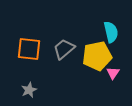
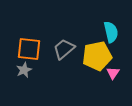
gray star: moved 5 px left, 20 px up
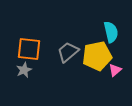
gray trapezoid: moved 4 px right, 3 px down
pink triangle: moved 2 px right, 3 px up; rotated 16 degrees clockwise
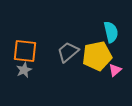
orange square: moved 4 px left, 2 px down
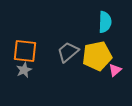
cyan semicircle: moved 6 px left, 10 px up; rotated 15 degrees clockwise
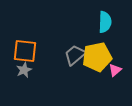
gray trapezoid: moved 7 px right, 3 px down
yellow pentagon: moved 1 px down
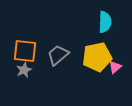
gray trapezoid: moved 17 px left
pink triangle: moved 3 px up
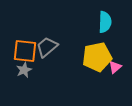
gray trapezoid: moved 11 px left, 8 px up
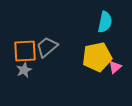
cyan semicircle: rotated 10 degrees clockwise
orange square: rotated 10 degrees counterclockwise
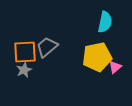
orange square: moved 1 px down
